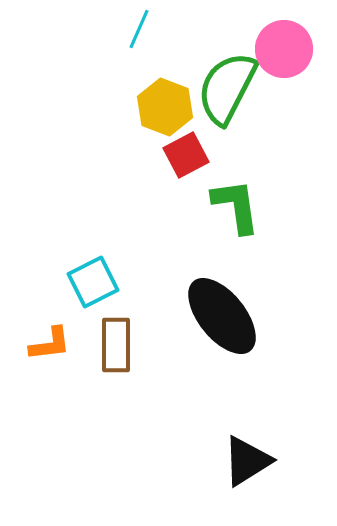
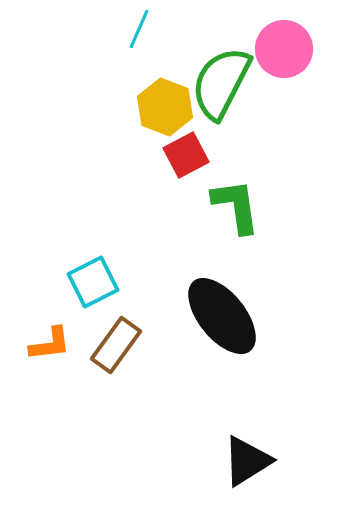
green semicircle: moved 6 px left, 5 px up
brown rectangle: rotated 36 degrees clockwise
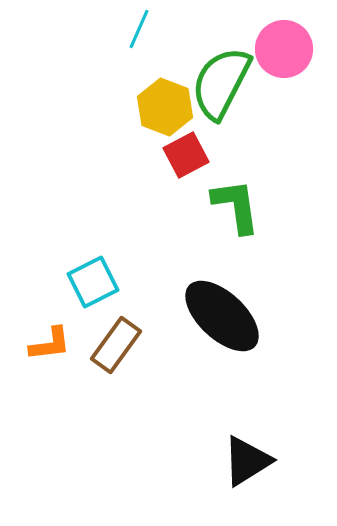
black ellipse: rotated 8 degrees counterclockwise
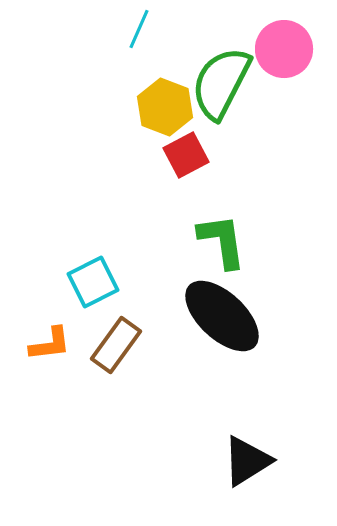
green L-shape: moved 14 px left, 35 px down
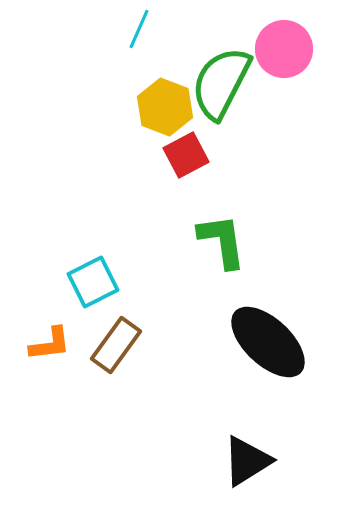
black ellipse: moved 46 px right, 26 px down
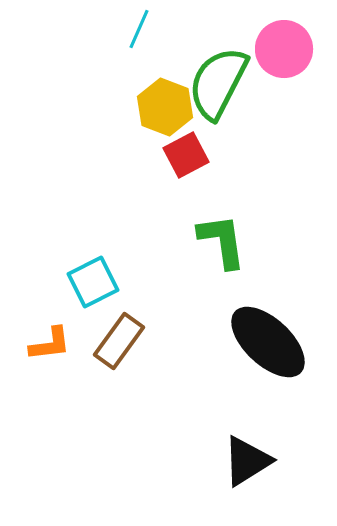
green semicircle: moved 3 px left
brown rectangle: moved 3 px right, 4 px up
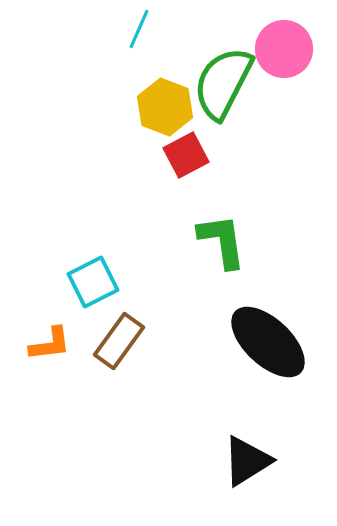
green semicircle: moved 5 px right
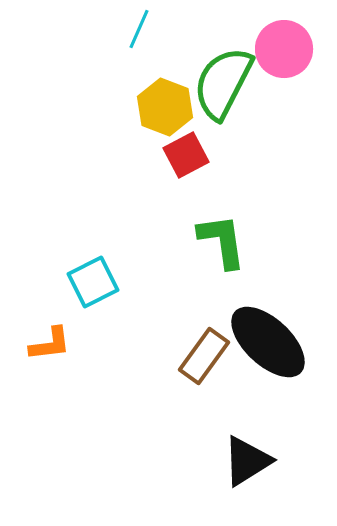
brown rectangle: moved 85 px right, 15 px down
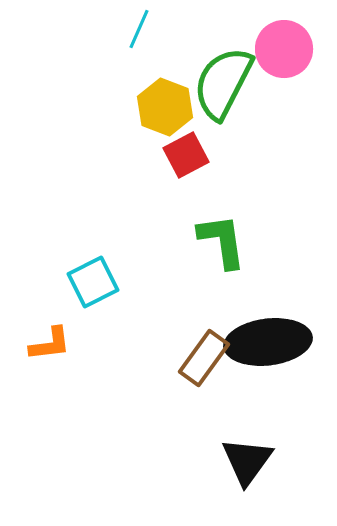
black ellipse: rotated 50 degrees counterclockwise
brown rectangle: moved 2 px down
black triangle: rotated 22 degrees counterclockwise
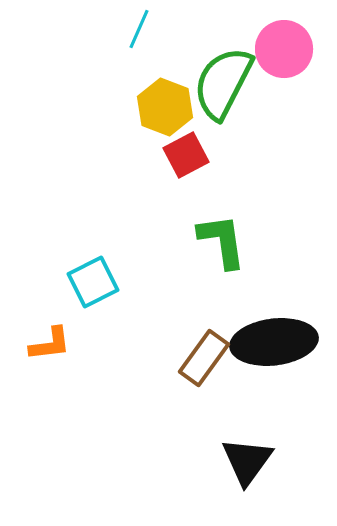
black ellipse: moved 6 px right
